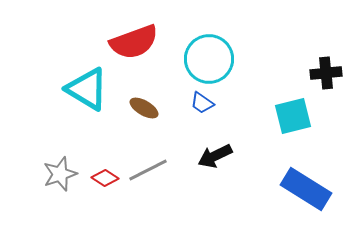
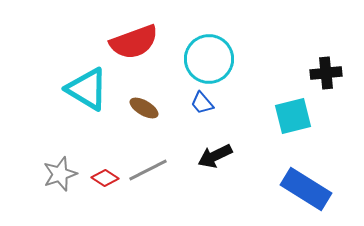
blue trapezoid: rotated 15 degrees clockwise
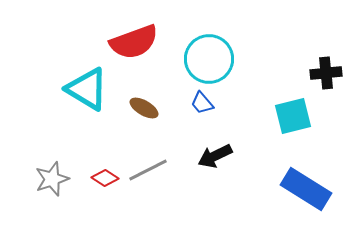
gray star: moved 8 px left, 5 px down
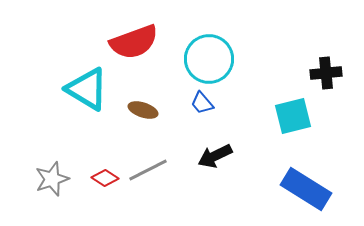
brown ellipse: moved 1 px left, 2 px down; rotated 12 degrees counterclockwise
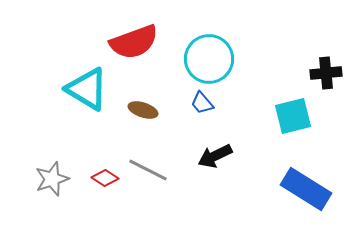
gray line: rotated 54 degrees clockwise
